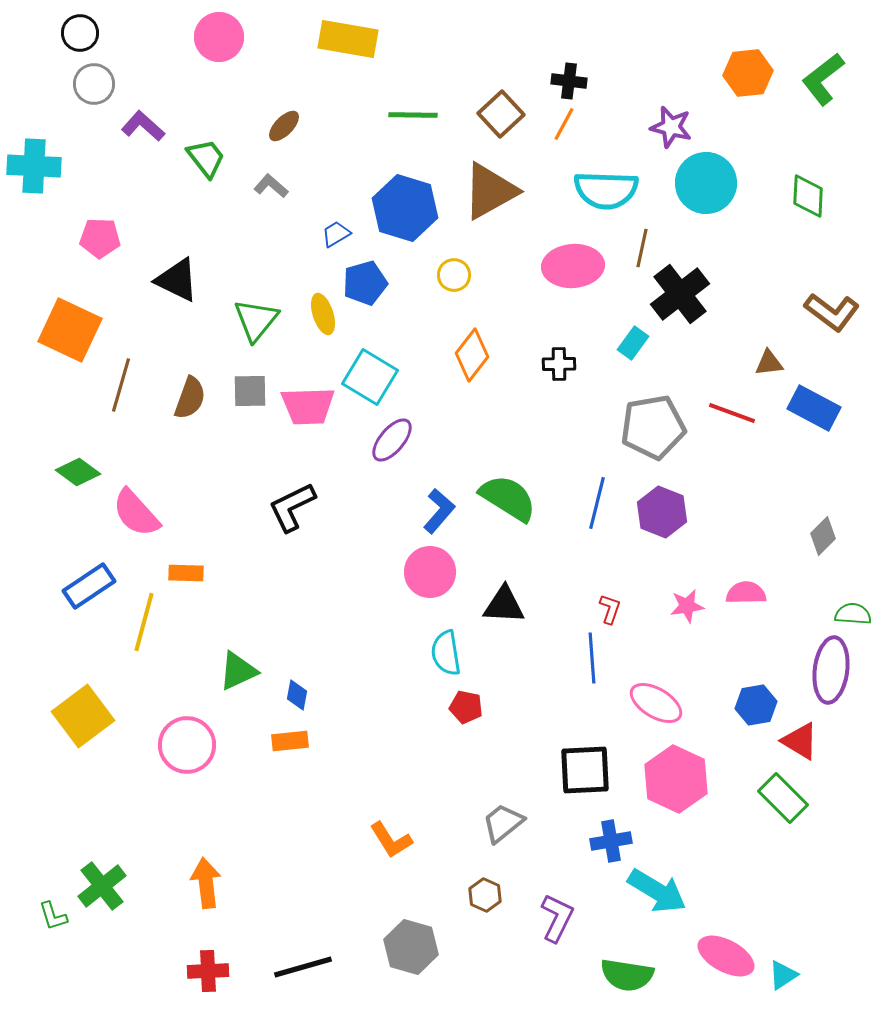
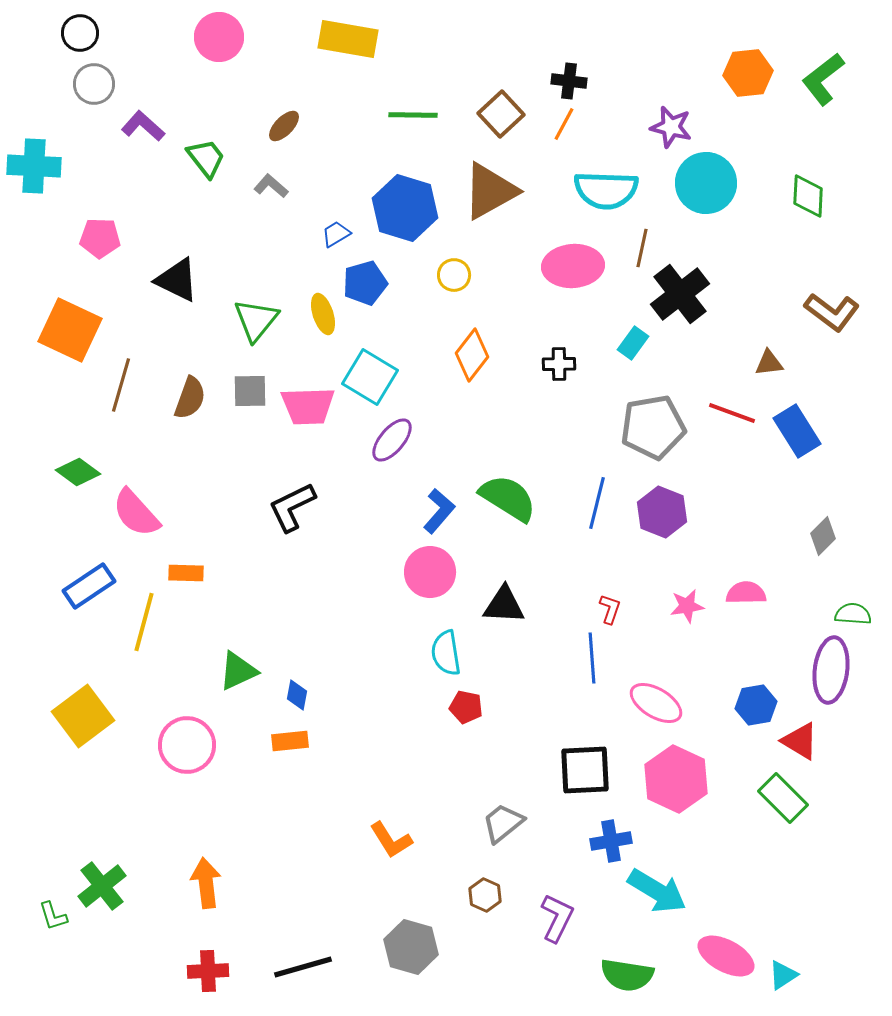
blue rectangle at (814, 408): moved 17 px left, 23 px down; rotated 30 degrees clockwise
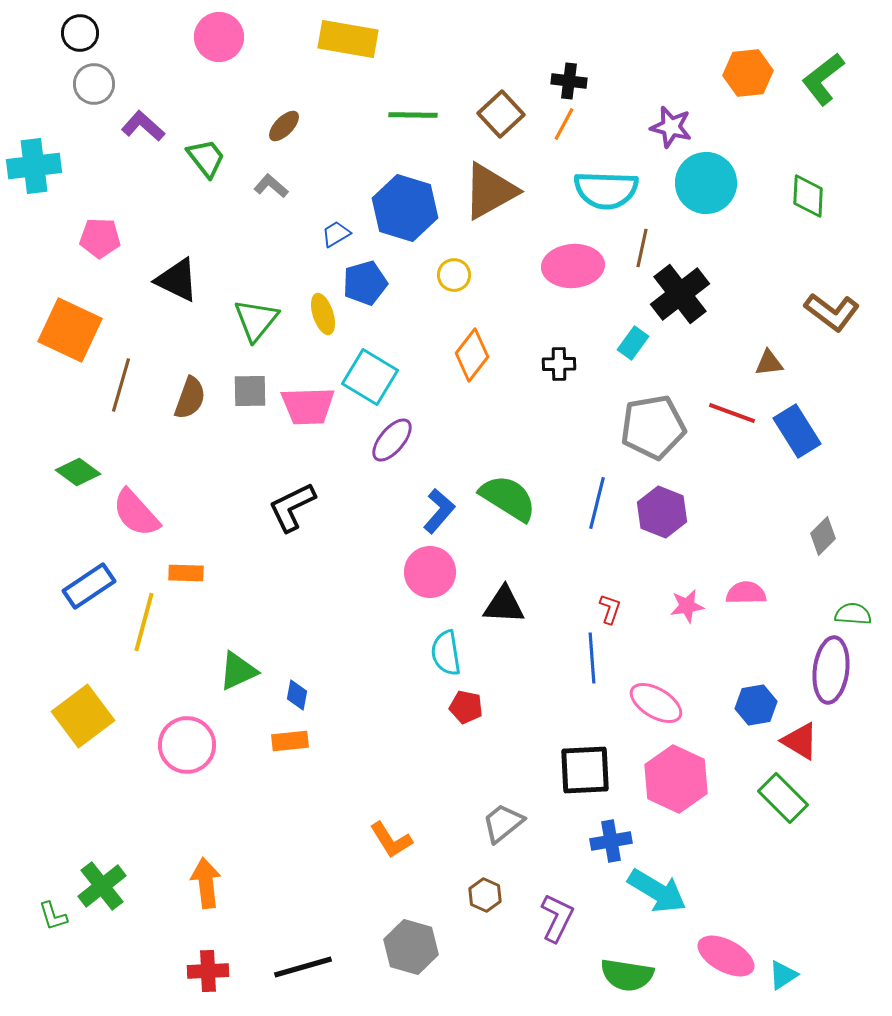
cyan cross at (34, 166): rotated 10 degrees counterclockwise
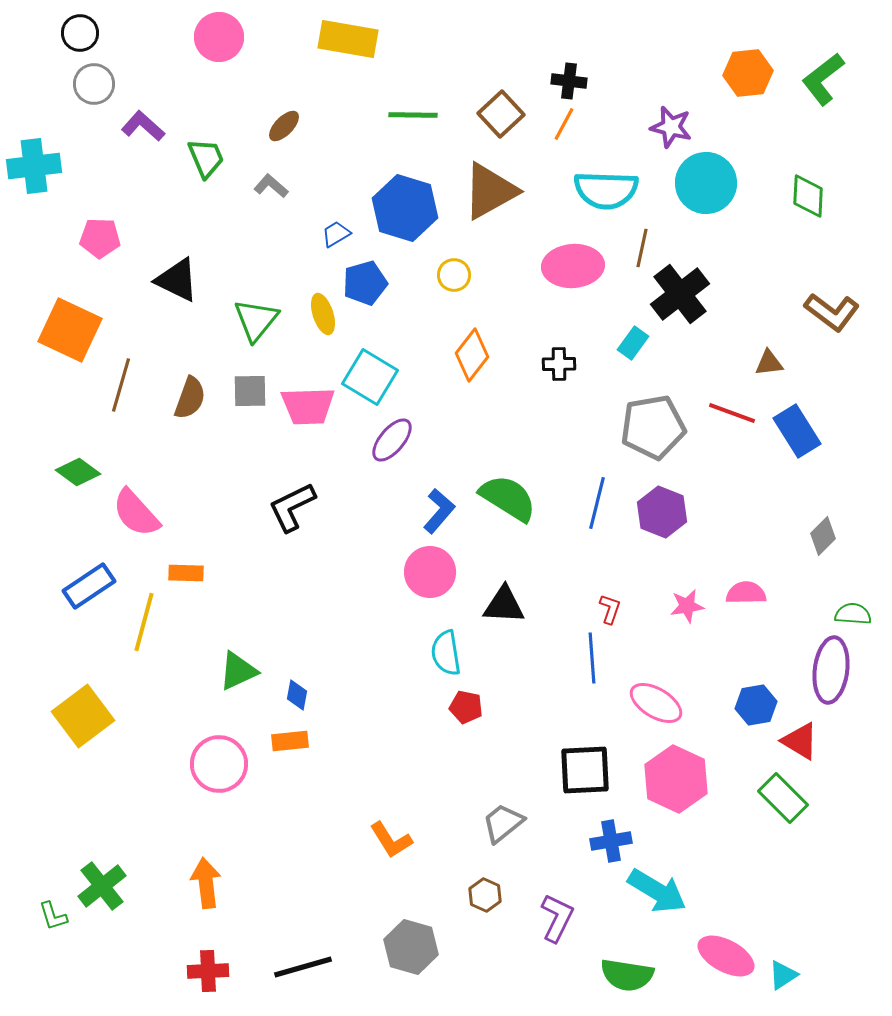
green trapezoid at (206, 158): rotated 15 degrees clockwise
pink circle at (187, 745): moved 32 px right, 19 px down
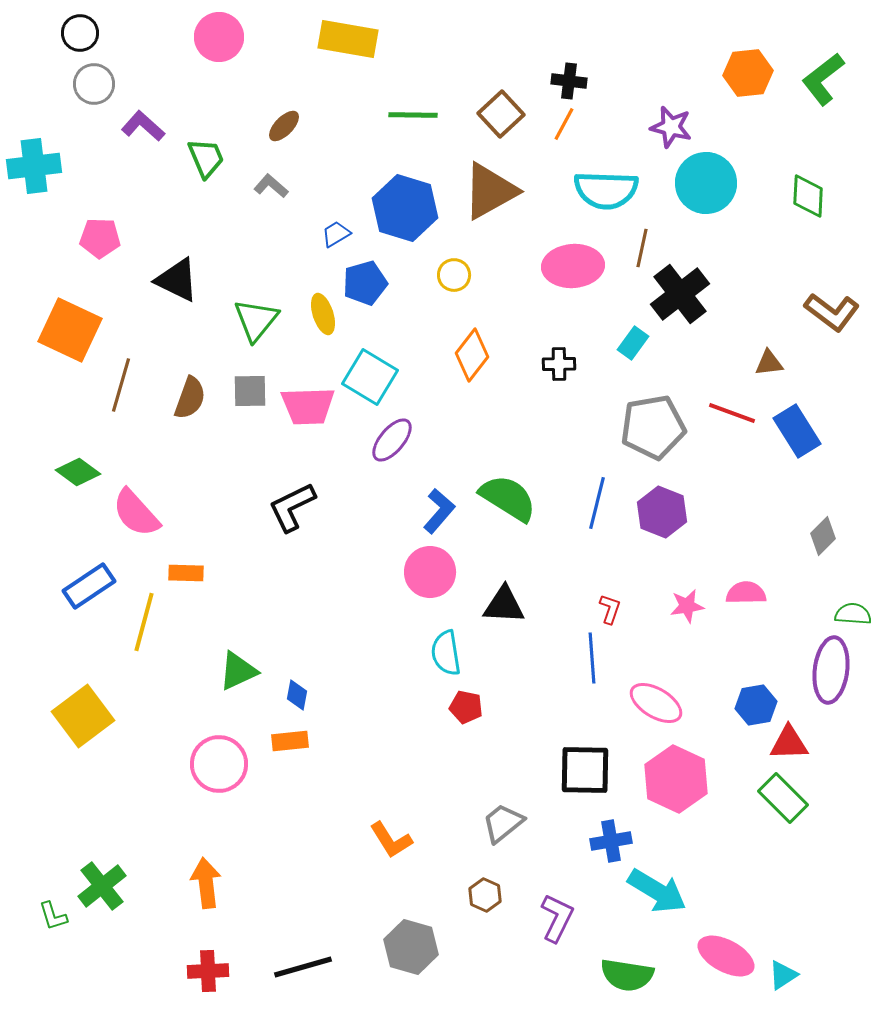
red triangle at (800, 741): moved 11 px left, 2 px down; rotated 33 degrees counterclockwise
black square at (585, 770): rotated 4 degrees clockwise
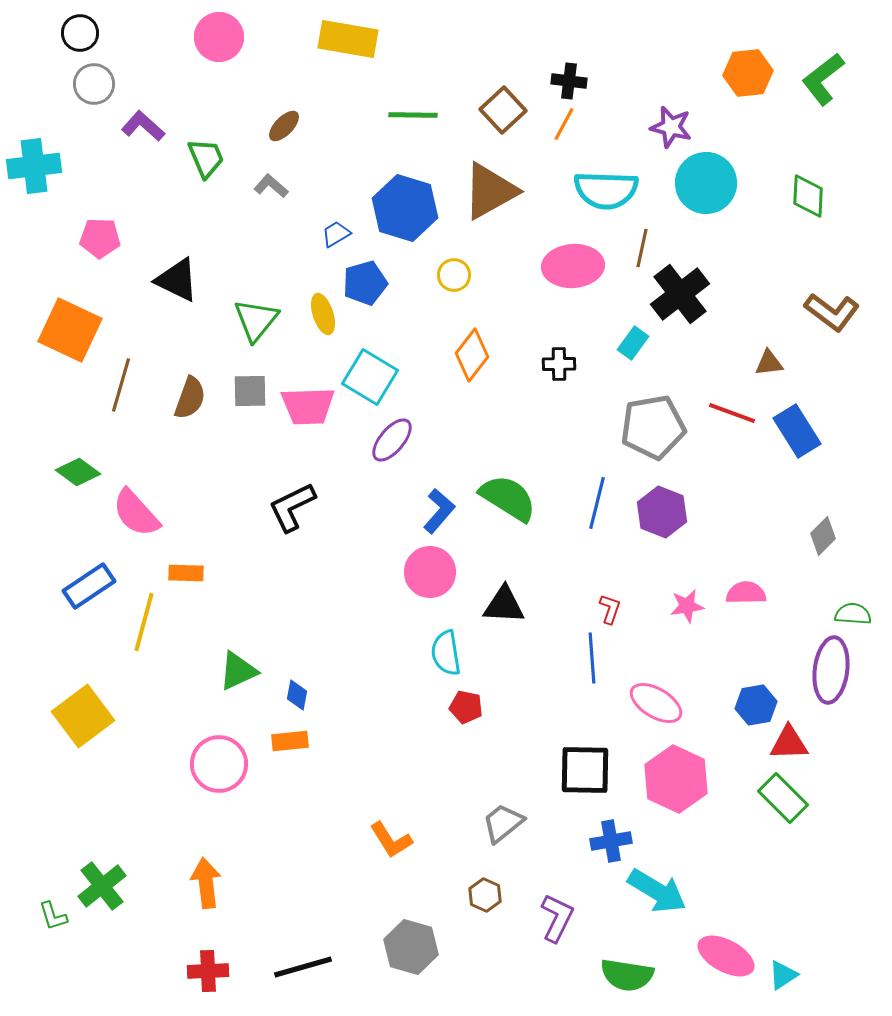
brown square at (501, 114): moved 2 px right, 4 px up
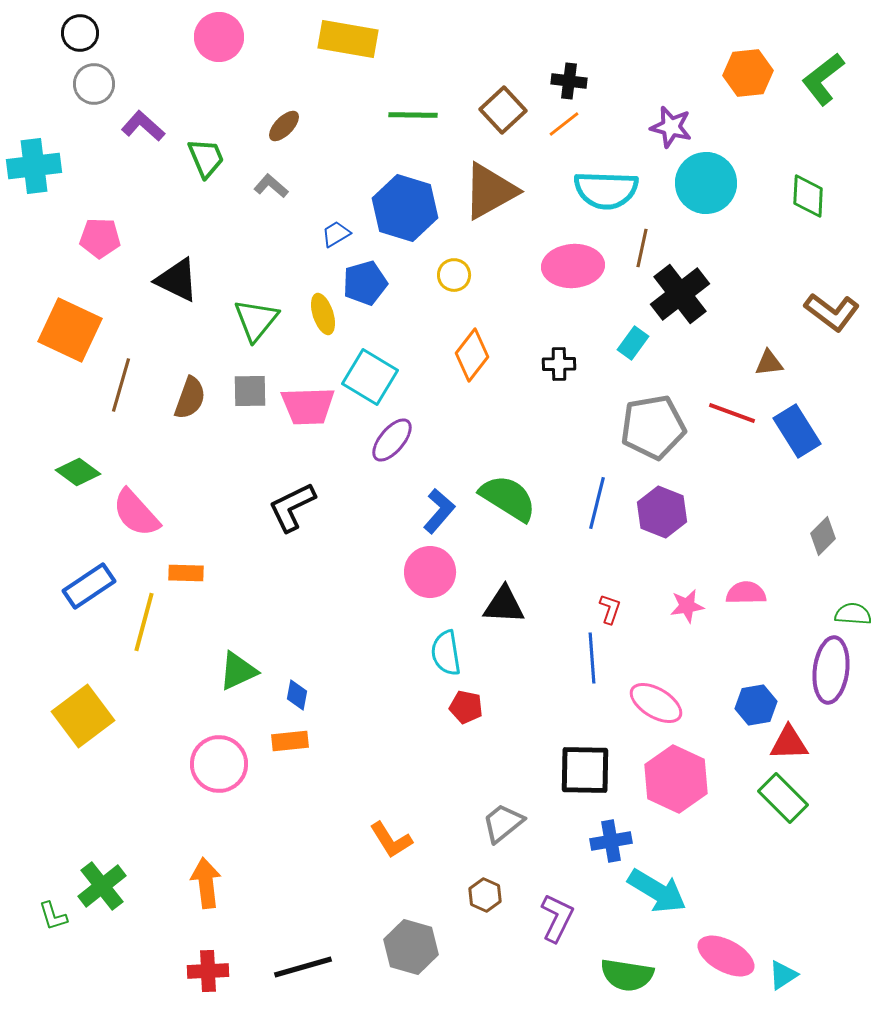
orange line at (564, 124): rotated 24 degrees clockwise
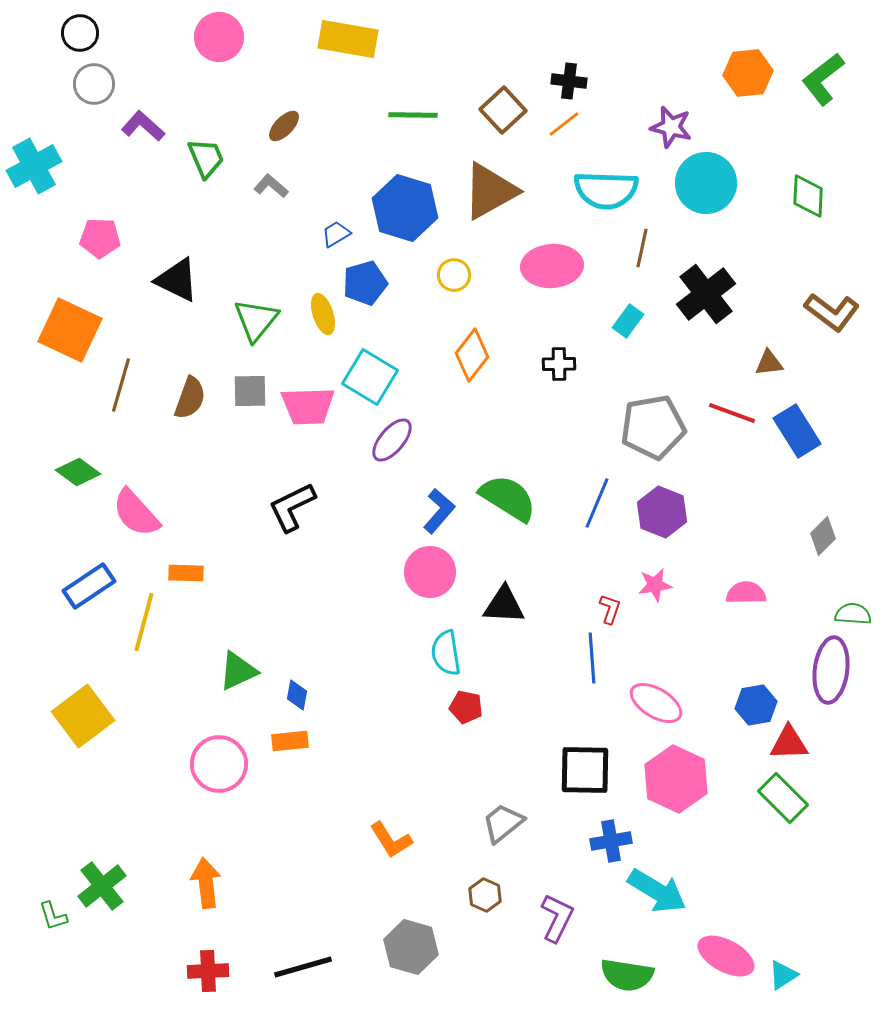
cyan cross at (34, 166): rotated 22 degrees counterclockwise
pink ellipse at (573, 266): moved 21 px left
black cross at (680, 294): moved 26 px right
cyan rectangle at (633, 343): moved 5 px left, 22 px up
blue line at (597, 503): rotated 9 degrees clockwise
pink star at (687, 606): moved 32 px left, 21 px up
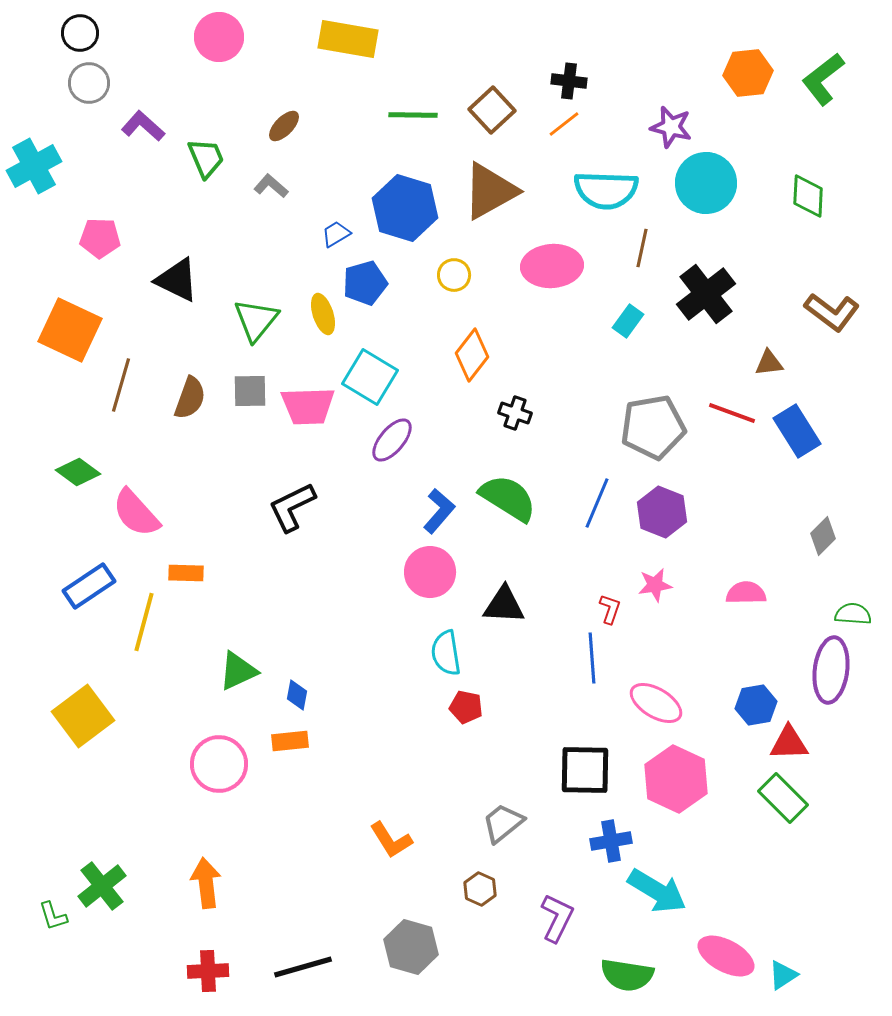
gray circle at (94, 84): moved 5 px left, 1 px up
brown square at (503, 110): moved 11 px left
black cross at (559, 364): moved 44 px left, 49 px down; rotated 20 degrees clockwise
brown hexagon at (485, 895): moved 5 px left, 6 px up
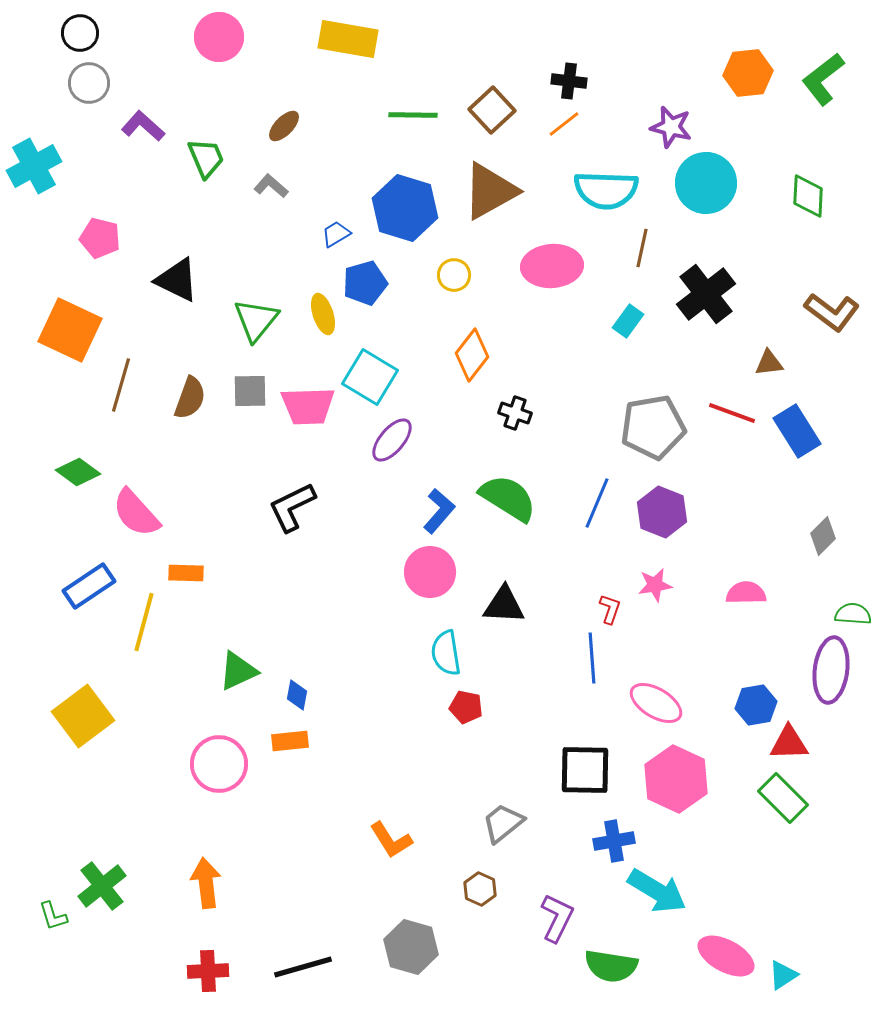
pink pentagon at (100, 238): rotated 12 degrees clockwise
blue cross at (611, 841): moved 3 px right
green semicircle at (627, 975): moved 16 px left, 9 px up
